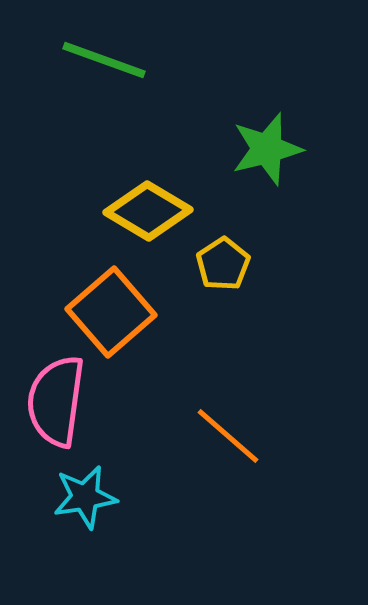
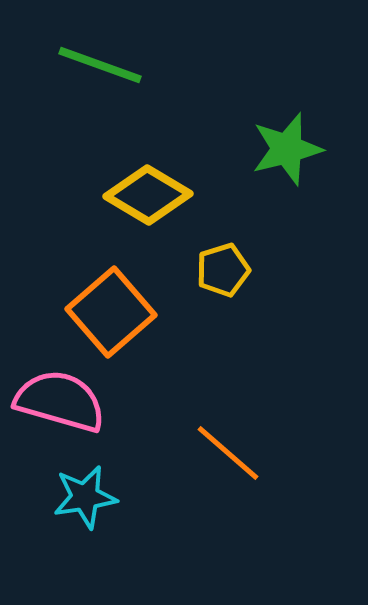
green line: moved 4 px left, 5 px down
green star: moved 20 px right
yellow diamond: moved 16 px up
yellow pentagon: moved 6 px down; rotated 16 degrees clockwise
pink semicircle: moved 4 px right; rotated 98 degrees clockwise
orange line: moved 17 px down
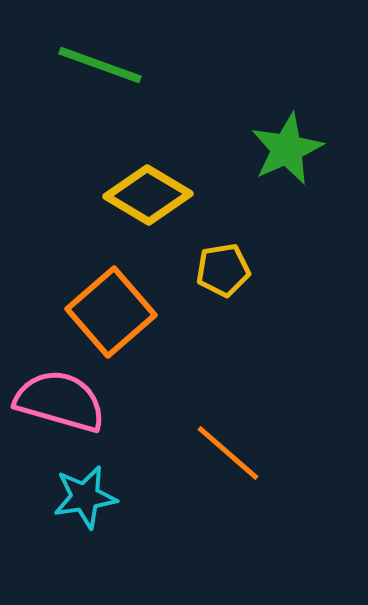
green star: rotated 10 degrees counterclockwise
yellow pentagon: rotated 8 degrees clockwise
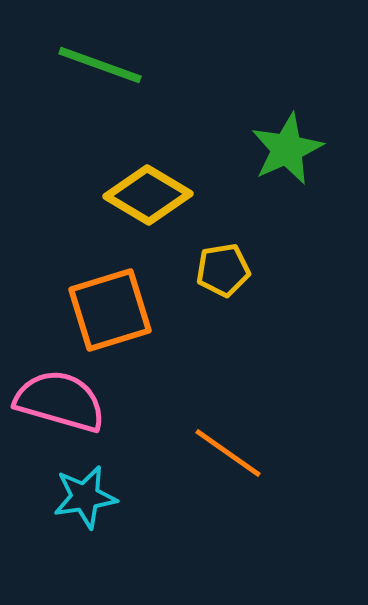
orange square: moved 1 px left, 2 px up; rotated 24 degrees clockwise
orange line: rotated 6 degrees counterclockwise
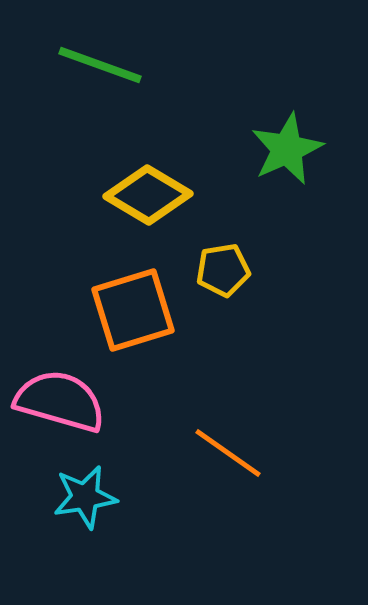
orange square: moved 23 px right
